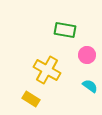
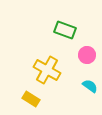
green rectangle: rotated 10 degrees clockwise
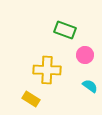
pink circle: moved 2 px left
yellow cross: rotated 28 degrees counterclockwise
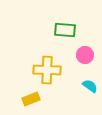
green rectangle: rotated 15 degrees counterclockwise
yellow rectangle: rotated 54 degrees counterclockwise
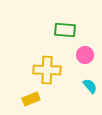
cyan semicircle: rotated 14 degrees clockwise
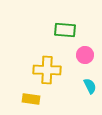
cyan semicircle: rotated 14 degrees clockwise
yellow rectangle: rotated 30 degrees clockwise
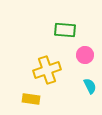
yellow cross: rotated 20 degrees counterclockwise
